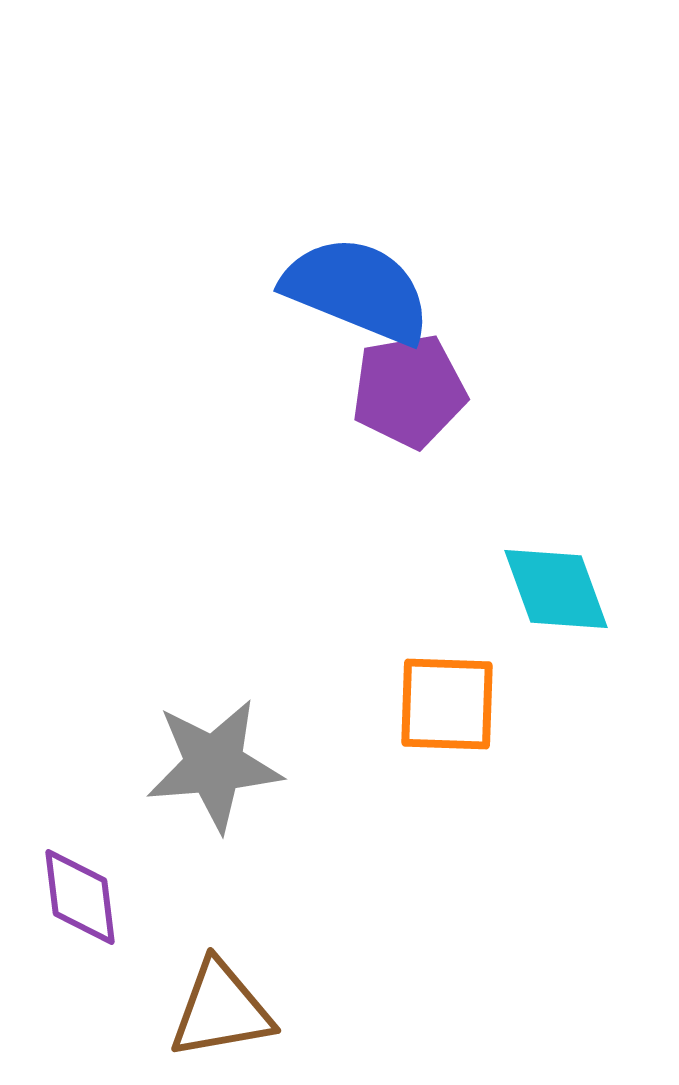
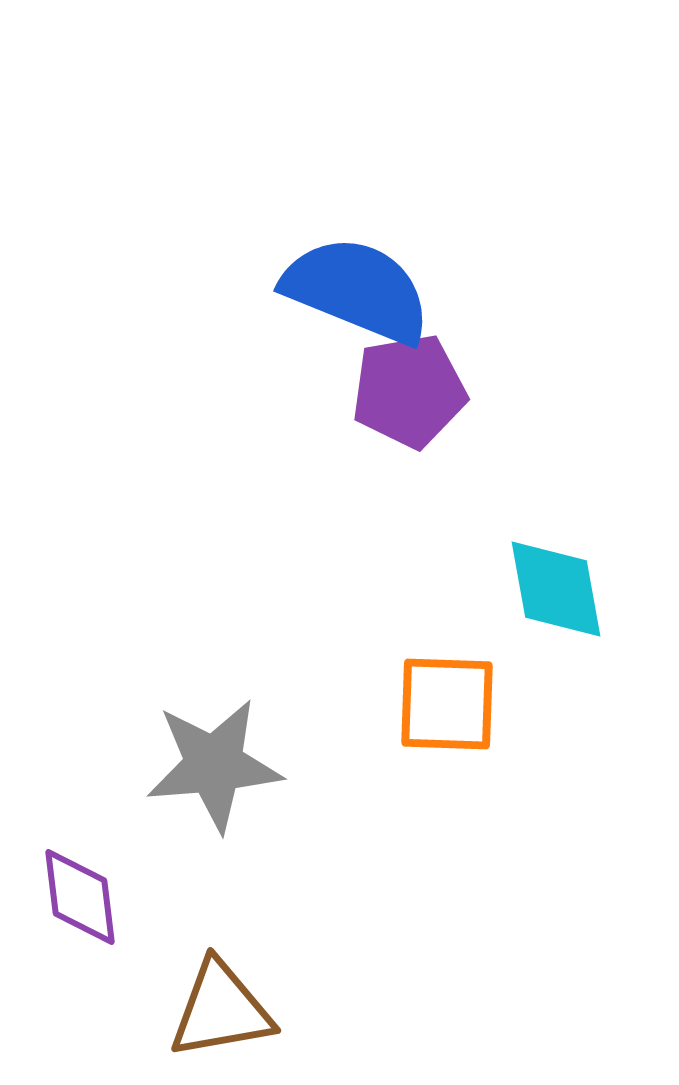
cyan diamond: rotated 10 degrees clockwise
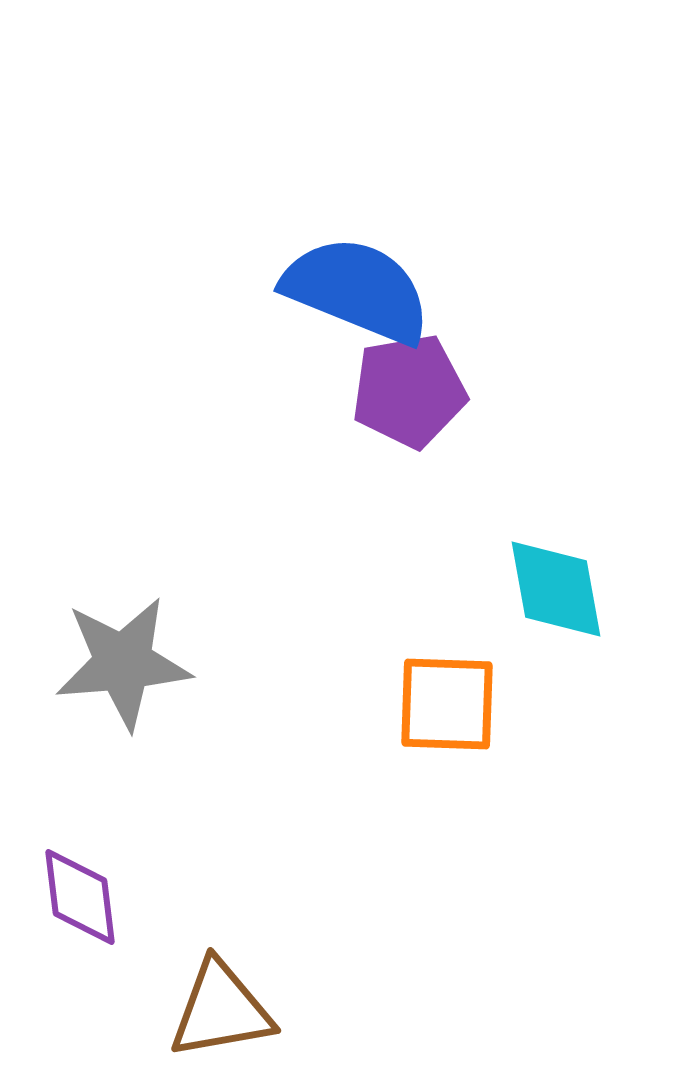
gray star: moved 91 px left, 102 px up
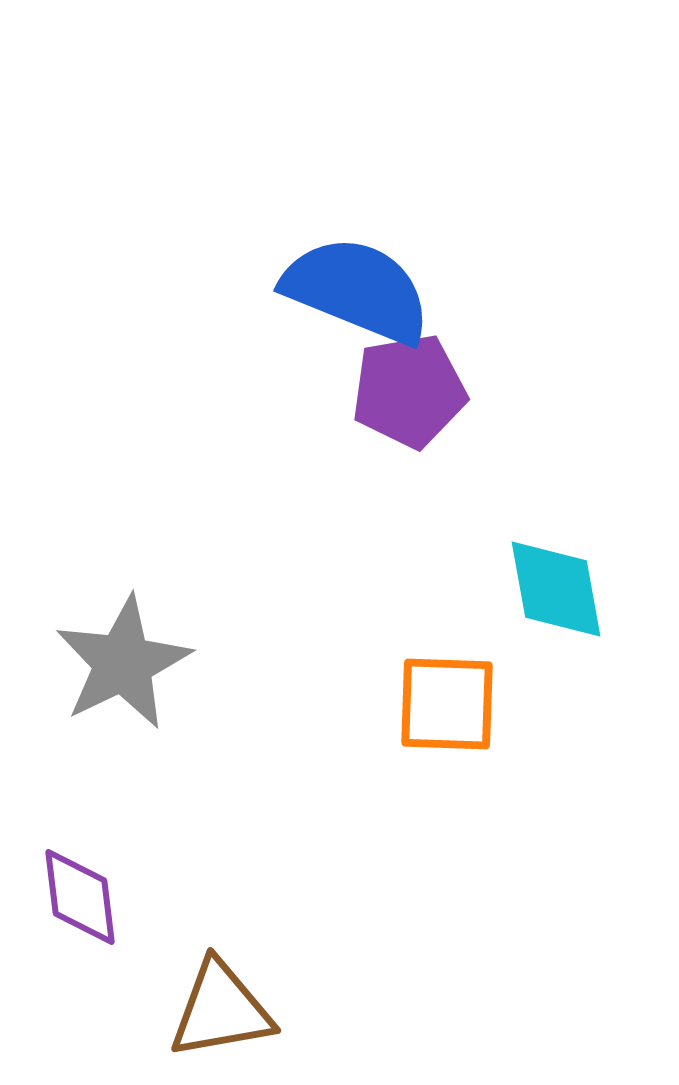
gray star: rotated 21 degrees counterclockwise
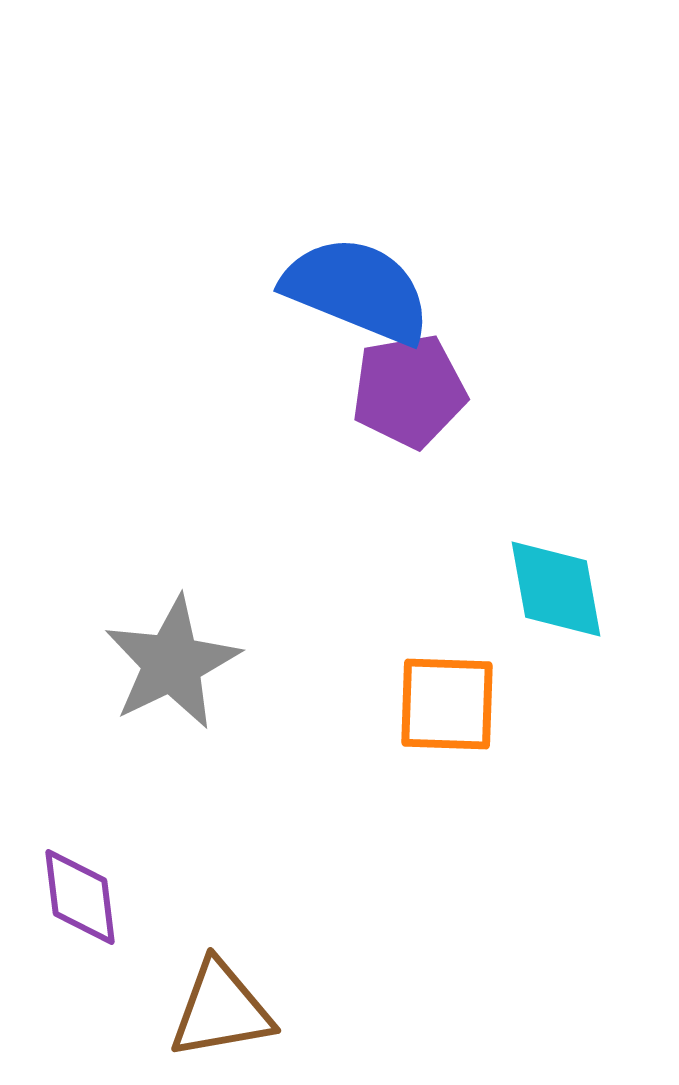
gray star: moved 49 px right
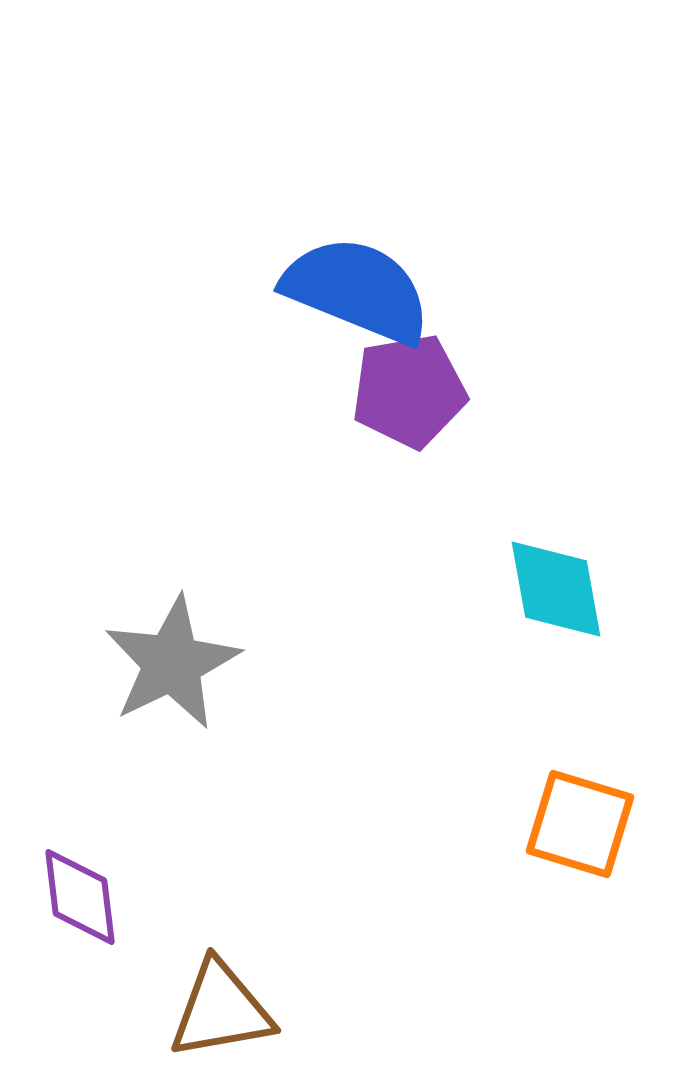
orange square: moved 133 px right, 120 px down; rotated 15 degrees clockwise
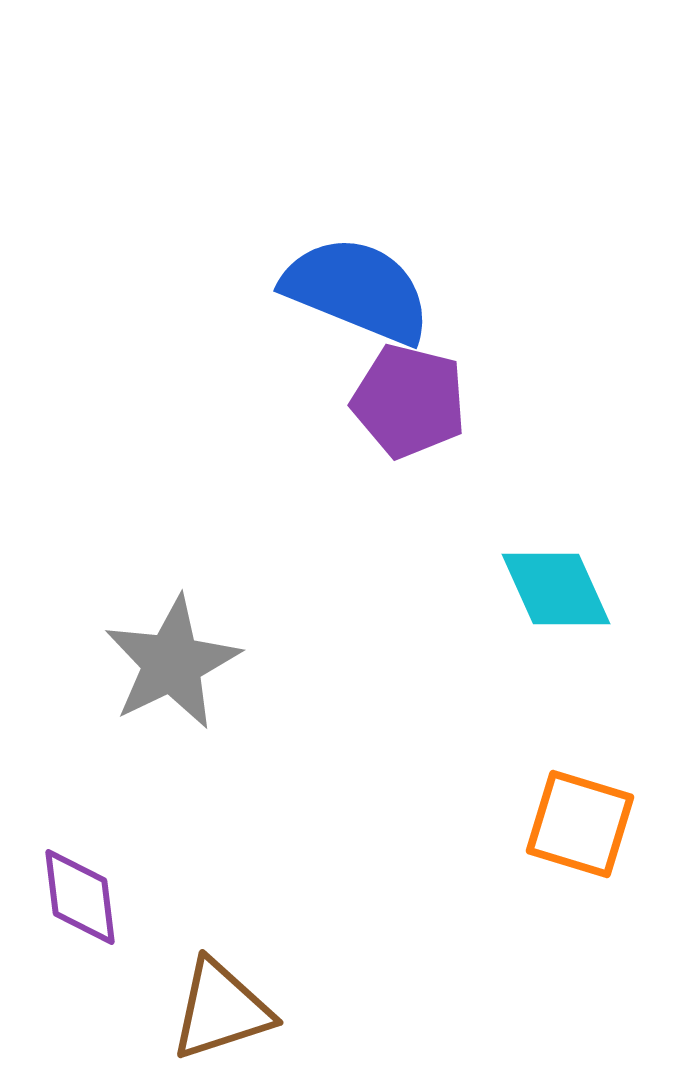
purple pentagon: moved 10 px down; rotated 24 degrees clockwise
cyan diamond: rotated 14 degrees counterclockwise
brown triangle: rotated 8 degrees counterclockwise
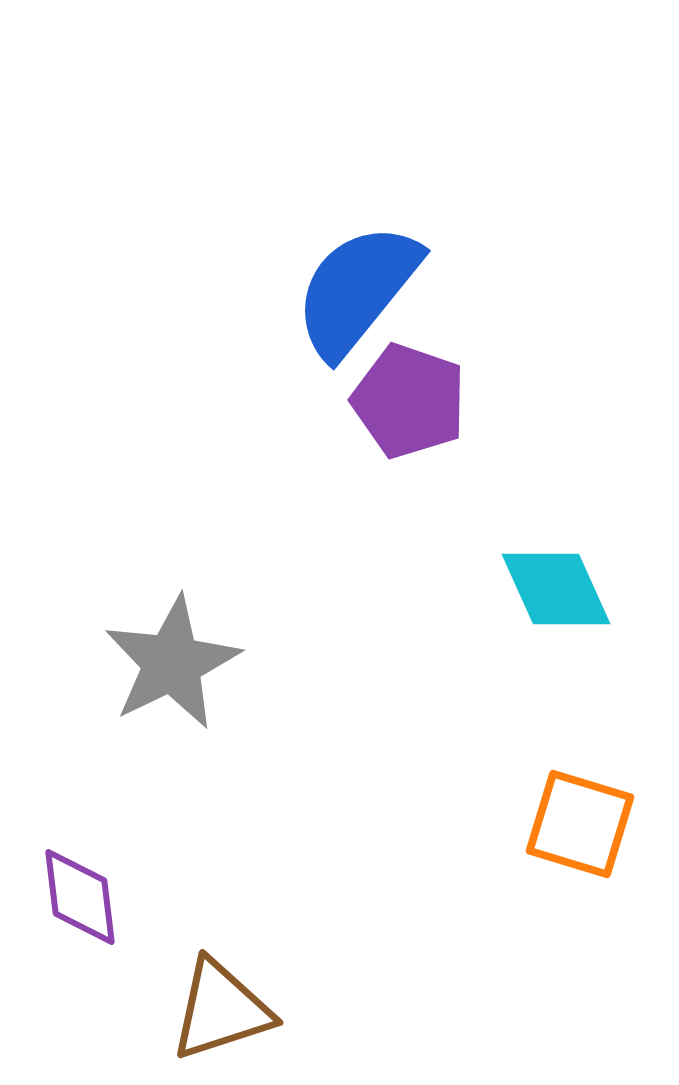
blue semicircle: rotated 73 degrees counterclockwise
purple pentagon: rotated 5 degrees clockwise
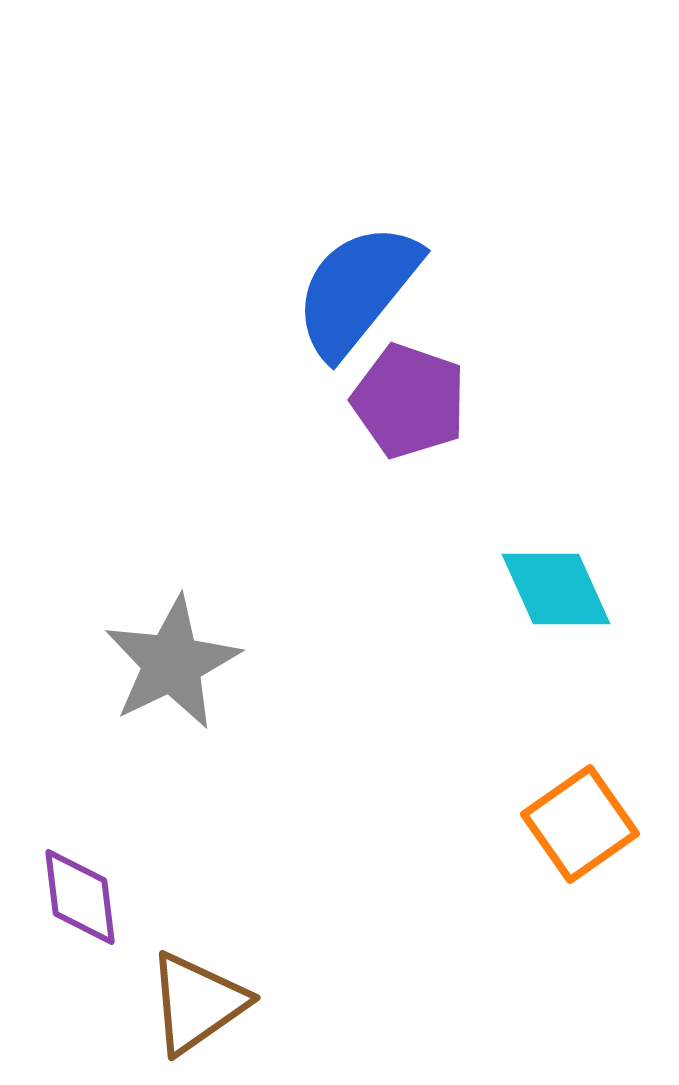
orange square: rotated 38 degrees clockwise
brown triangle: moved 24 px left, 7 px up; rotated 17 degrees counterclockwise
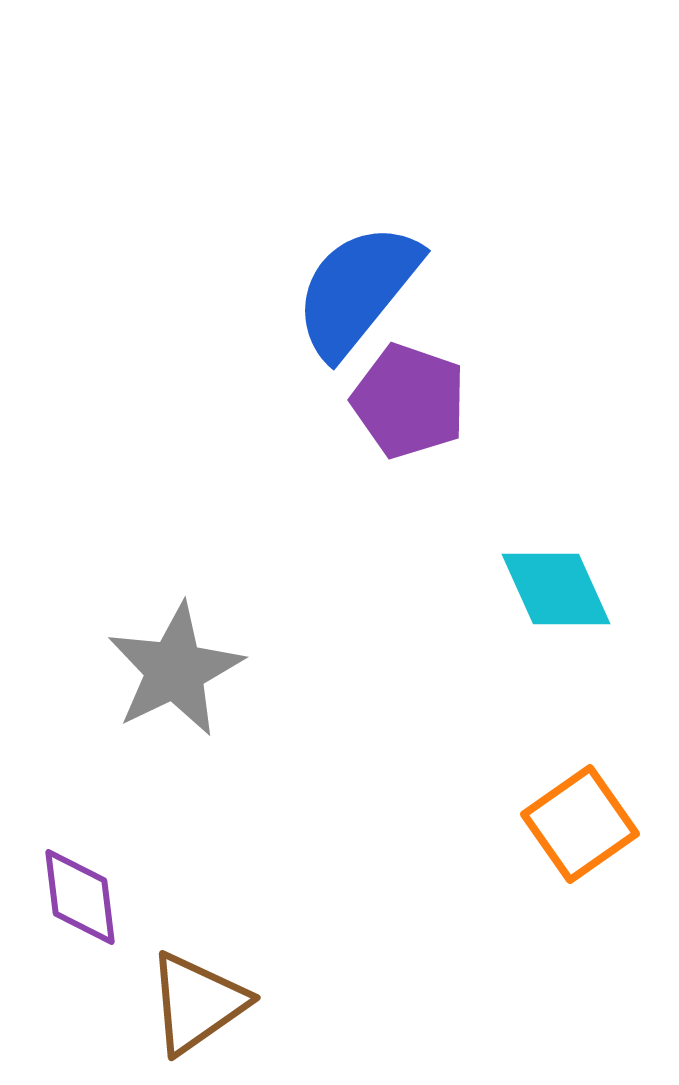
gray star: moved 3 px right, 7 px down
